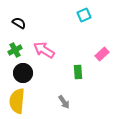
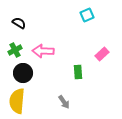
cyan square: moved 3 px right
pink arrow: moved 1 px left, 1 px down; rotated 30 degrees counterclockwise
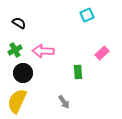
pink rectangle: moved 1 px up
yellow semicircle: rotated 20 degrees clockwise
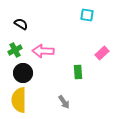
cyan square: rotated 32 degrees clockwise
black semicircle: moved 2 px right, 1 px down
yellow semicircle: moved 2 px right, 1 px up; rotated 25 degrees counterclockwise
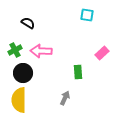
black semicircle: moved 7 px right, 1 px up
pink arrow: moved 2 px left
gray arrow: moved 1 px right, 4 px up; rotated 120 degrees counterclockwise
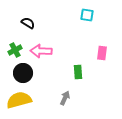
pink rectangle: rotated 40 degrees counterclockwise
yellow semicircle: rotated 75 degrees clockwise
